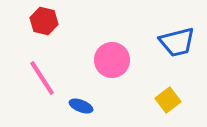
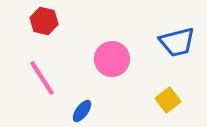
pink circle: moved 1 px up
blue ellipse: moved 1 px right, 5 px down; rotated 75 degrees counterclockwise
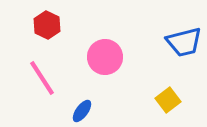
red hexagon: moved 3 px right, 4 px down; rotated 12 degrees clockwise
blue trapezoid: moved 7 px right
pink circle: moved 7 px left, 2 px up
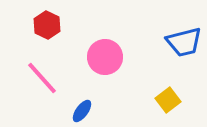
pink line: rotated 9 degrees counterclockwise
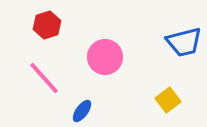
red hexagon: rotated 16 degrees clockwise
pink line: moved 2 px right
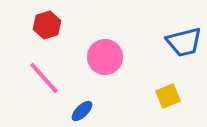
yellow square: moved 4 px up; rotated 15 degrees clockwise
blue ellipse: rotated 10 degrees clockwise
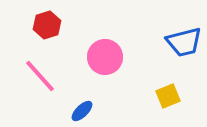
pink line: moved 4 px left, 2 px up
